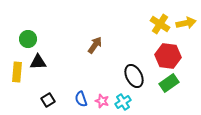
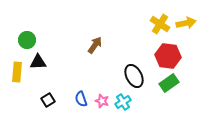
green circle: moved 1 px left, 1 px down
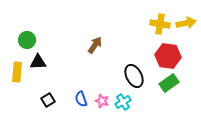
yellow cross: rotated 24 degrees counterclockwise
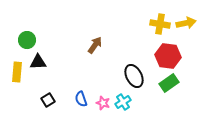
pink star: moved 1 px right, 2 px down
